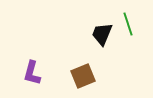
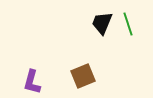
black trapezoid: moved 11 px up
purple L-shape: moved 9 px down
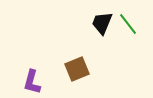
green line: rotated 20 degrees counterclockwise
brown square: moved 6 px left, 7 px up
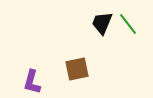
brown square: rotated 10 degrees clockwise
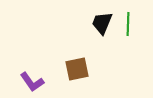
green line: rotated 40 degrees clockwise
purple L-shape: rotated 50 degrees counterclockwise
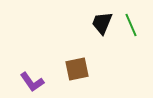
green line: moved 3 px right, 1 px down; rotated 25 degrees counterclockwise
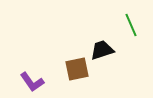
black trapezoid: moved 27 px down; rotated 50 degrees clockwise
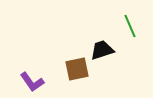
green line: moved 1 px left, 1 px down
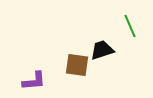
brown square: moved 4 px up; rotated 20 degrees clockwise
purple L-shape: moved 2 px right, 1 px up; rotated 60 degrees counterclockwise
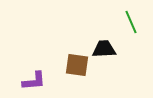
green line: moved 1 px right, 4 px up
black trapezoid: moved 2 px right, 1 px up; rotated 15 degrees clockwise
